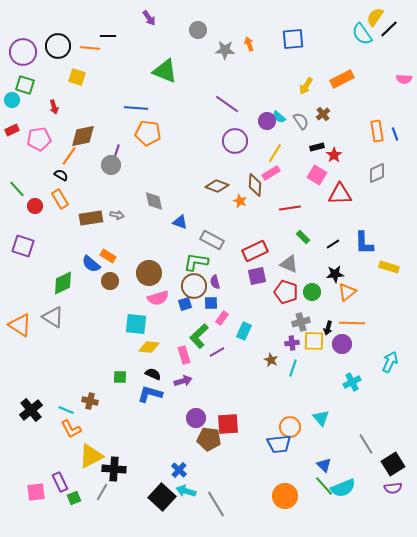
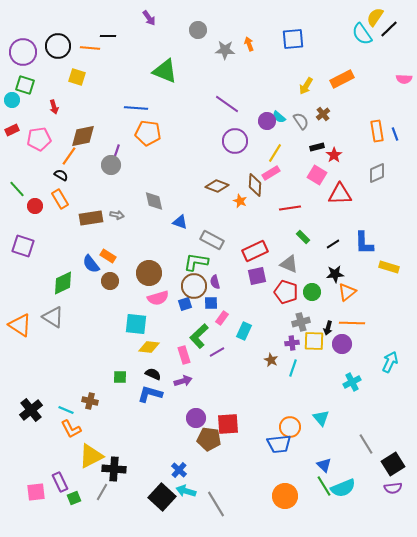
blue semicircle at (91, 264): rotated 12 degrees clockwise
green line at (324, 486): rotated 10 degrees clockwise
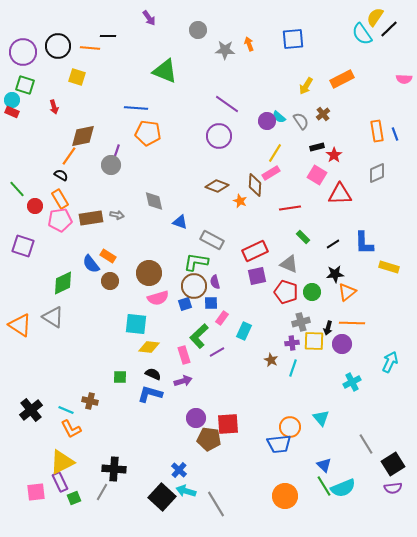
red rectangle at (12, 130): moved 18 px up; rotated 48 degrees clockwise
pink pentagon at (39, 139): moved 21 px right, 81 px down
purple circle at (235, 141): moved 16 px left, 5 px up
yellow triangle at (91, 456): moved 29 px left, 6 px down
